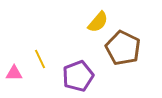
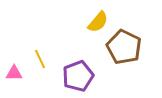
brown pentagon: moved 1 px right, 1 px up
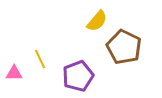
yellow semicircle: moved 1 px left, 1 px up
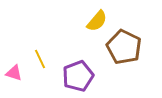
pink triangle: rotated 18 degrees clockwise
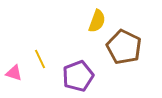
yellow semicircle: rotated 20 degrees counterclockwise
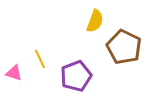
yellow semicircle: moved 2 px left
purple pentagon: moved 2 px left
